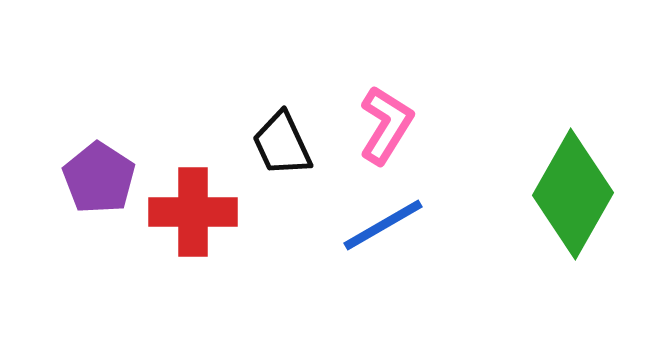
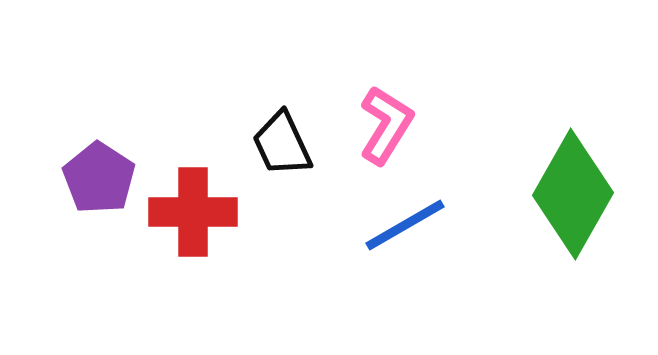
blue line: moved 22 px right
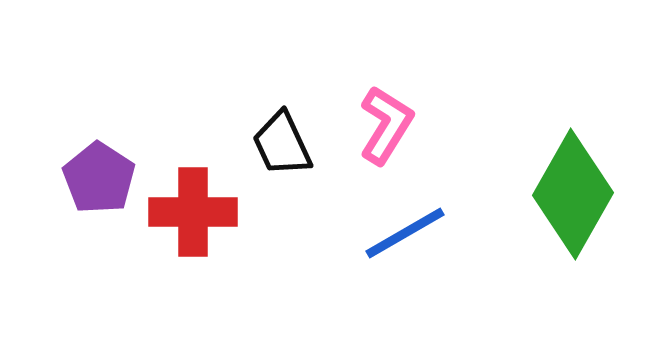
blue line: moved 8 px down
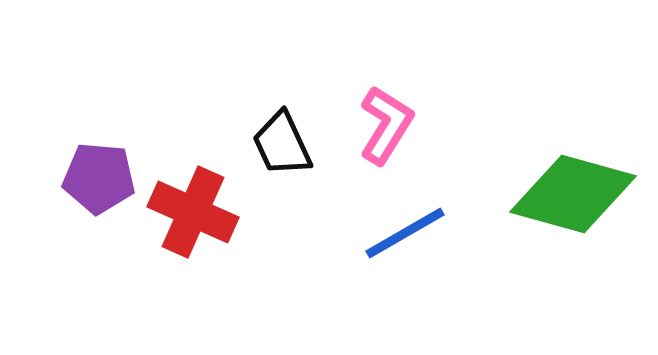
purple pentagon: rotated 28 degrees counterclockwise
green diamond: rotated 76 degrees clockwise
red cross: rotated 24 degrees clockwise
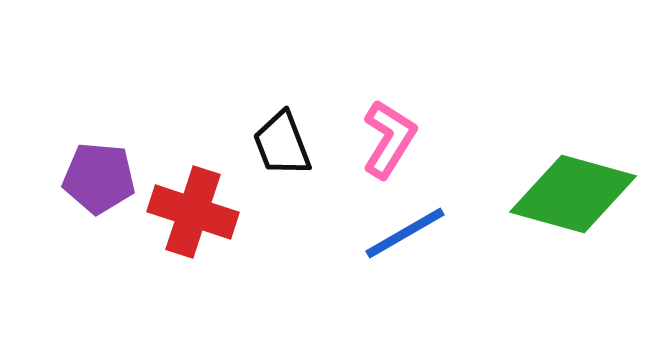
pink L-shape: moved 3 px right, 14 px down
black trapezoid: rotated 4 degrees clockwise
red cross: rotated 6 degrees counterclockwise
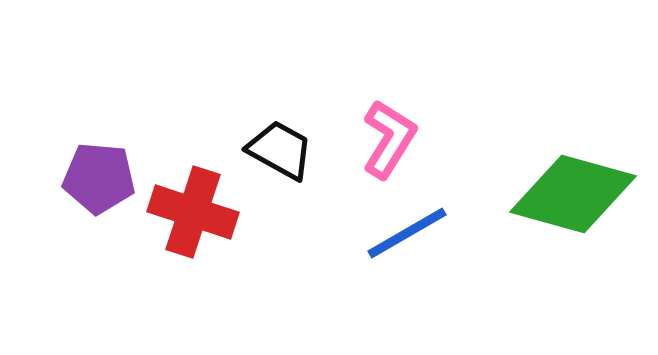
black trapezoid: moved 2 px left, 6 px down; rotated 140 degrees clockwise
blue line: moved 2 px right
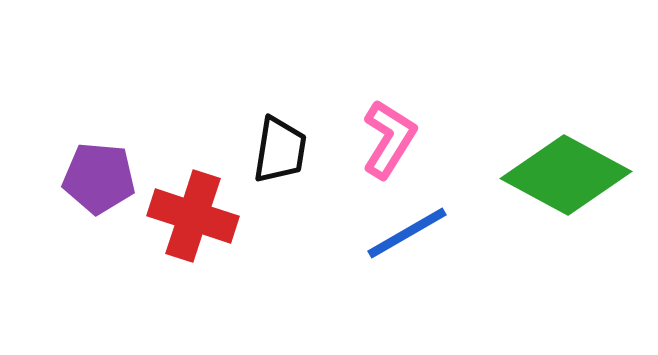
black trapezoid: rotated 70 degrees clockwise
green diamond: moved 7 px left, 19 px up; rotated 13 degrees clockwise
red cross: moved 4 px down
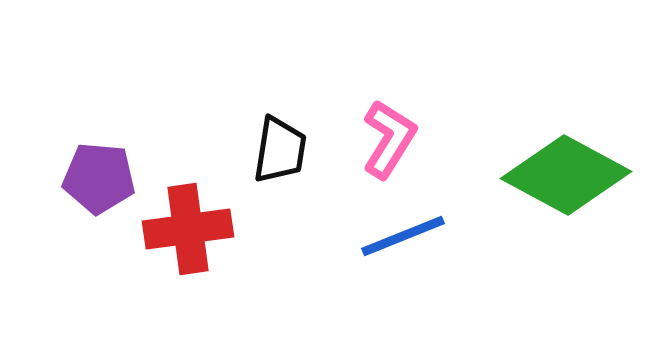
red cross: moved 5 px left, 13 px down; rotated 26 degrees counterclockwise
blue line: moved 4 px left, 3 px down; rotated 8 degrees clockwise
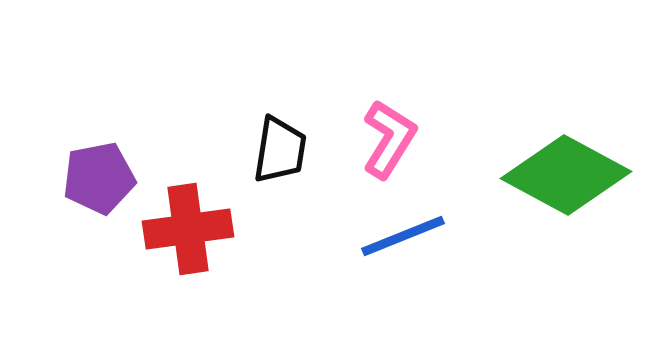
purple pentagon: rotated 16 degrees counterclockwise
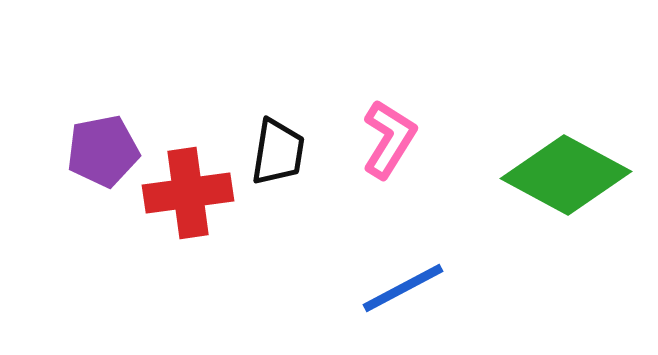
black trapezoid: moved 2 px left, 2 px down
purple pentagon: moved 4 px right, 27 px up
red cross: moved 36 px up
blue line: moved 52 px down; rotated 6 degrees counterclockwise
